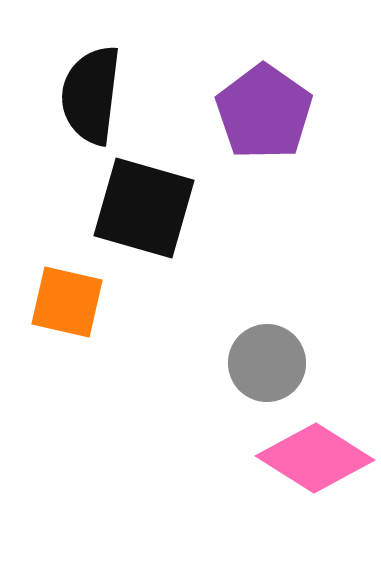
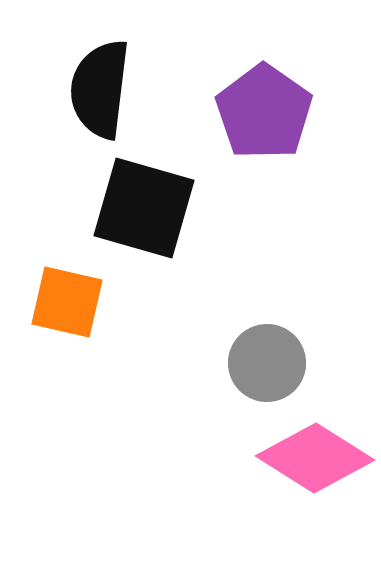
black semicircle: moved 9 px right, 6 px up
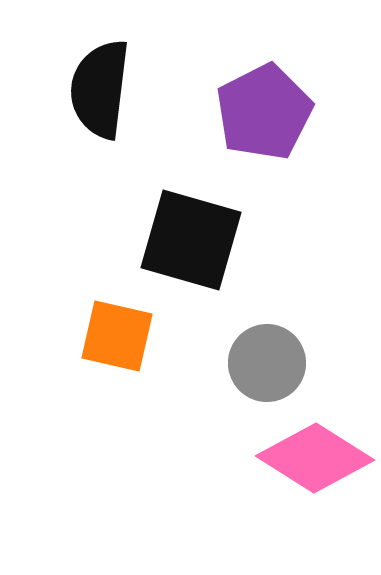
purple pentagon: rotated 10 degrees clockwise
black square: moved 47 px right, 32 px down
orange square: moved 50 px right, 34 px down
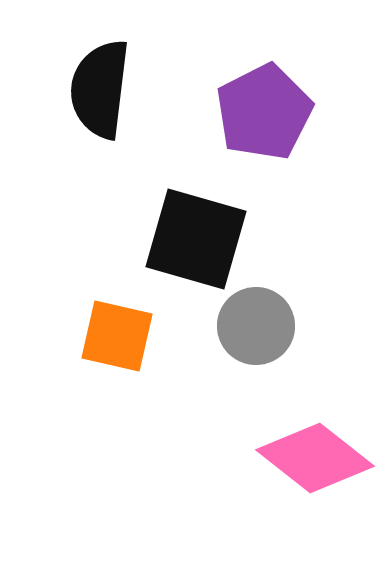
black square: moved 5 px right, 1 px up
gray circle: moved 11 px left, 37 px up
pink diamond: rotated 6 degrees clockwise
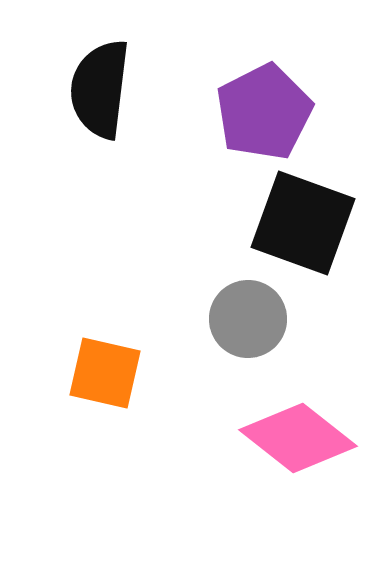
black square: moved 107 px right, 16 px up; rotated 4 degrees clockwise
gray circle: moved 8 px left, 7 px up
orange square: moved 12 px left, 37 px down
pink diamond: moved 17 px left, 20 px up
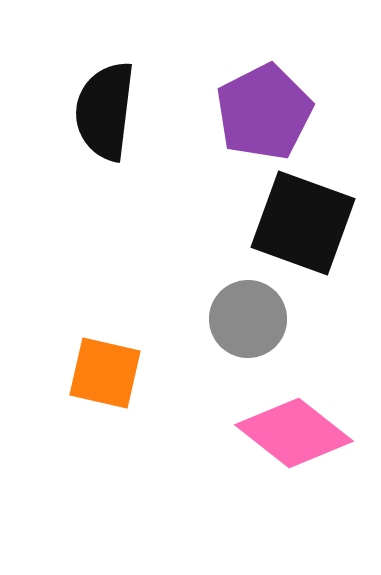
black semicircle: moved 5 px right, 22 px down
pink diamond: moved 4 px left, 5 px up
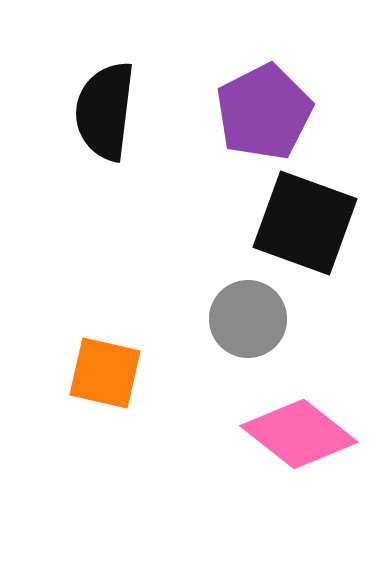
black square: moved 2 px right
pink diamond: moved 5 px right, 1 px down
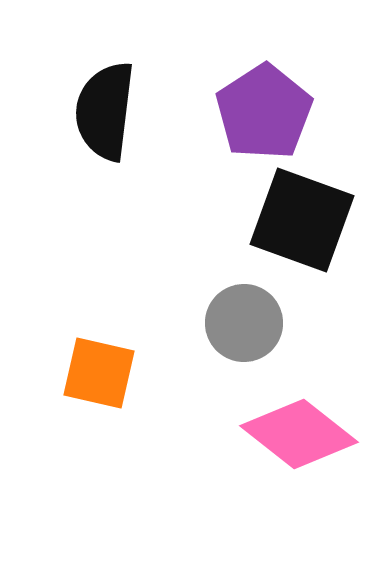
purple pentagon: rotated 6 degrees counterclockwise
black square: moved 3 px left, 3 px up
gray circle: moved 4 px left, 4 px down
orange square: moved 6 px left
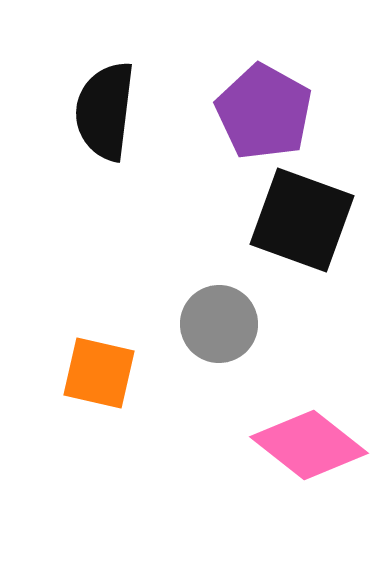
purple pentagon: rotated 10 degrees counterclockwise
gray circle: moved 25 px left, 1 px down
pink diamond: moved 10 px right, 11 px down
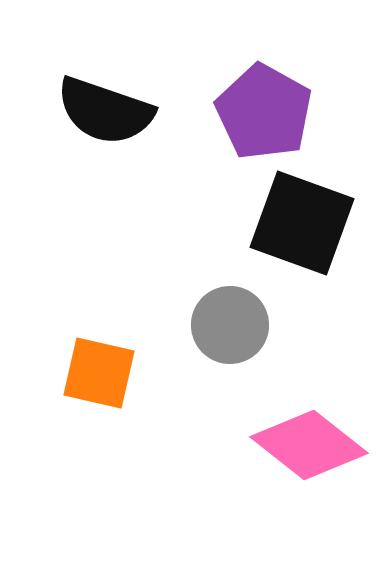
black semicircle: rotated 78 degrees counterclockwise
black square: moved 3 px down
gray circle: moved 11 px right, 1 px down
